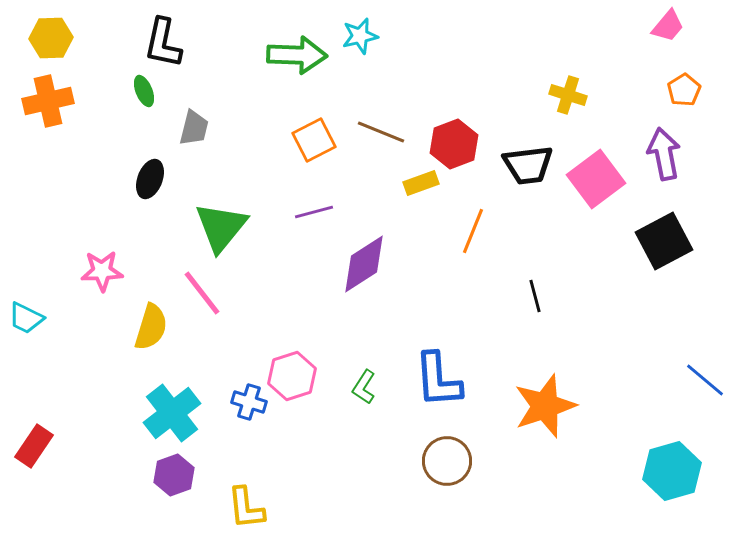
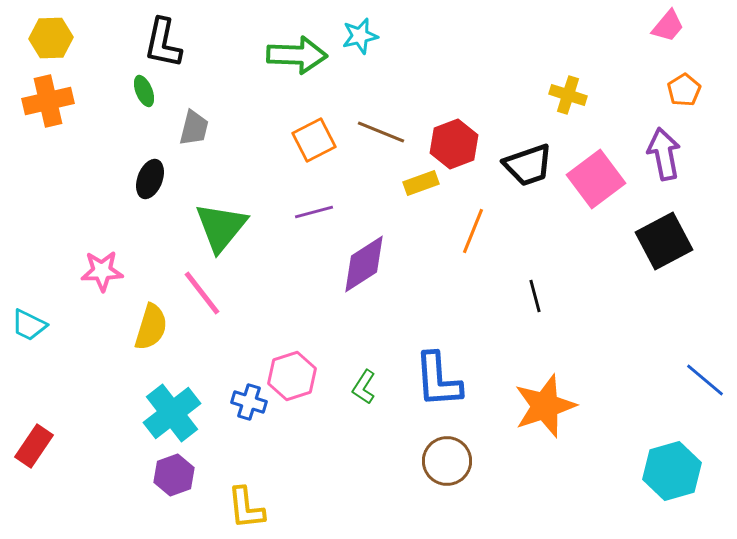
black trapezoid: rotated 12 degrees counterclockwise
cyan trapezoid: moved 3 px right, 7 px down
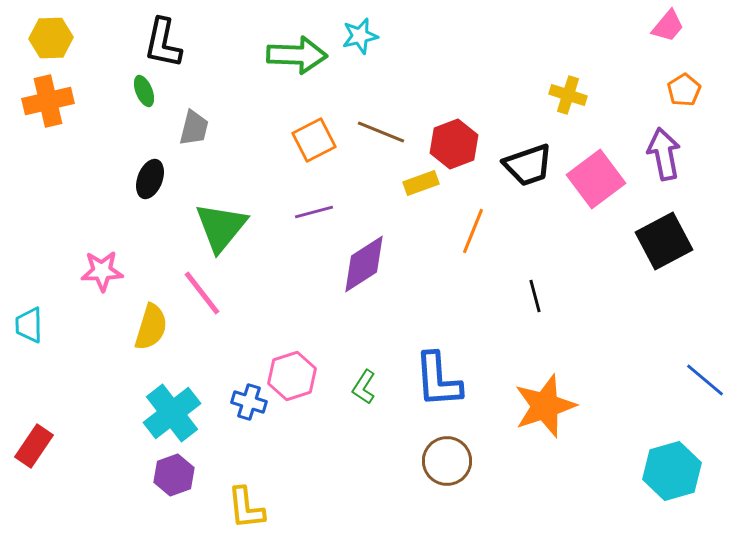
cyan trapezoid: rotated 63 degrees clockwise
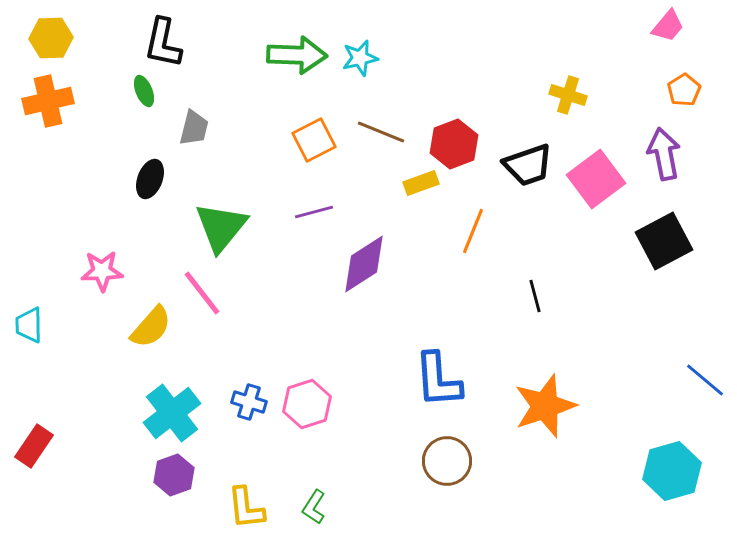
cyan star: moved 22 px down
yellow semicircle: rotated 24 degrees clockwise
pink hexagon: moved 15 px right, 28 px down
green L-shape: moved 50 px left, 120 px down
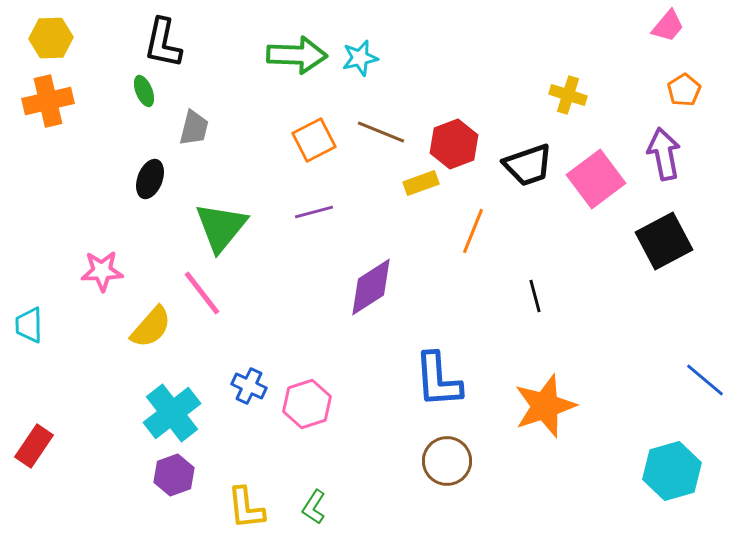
purple diamond: moved 7 px right, 23 px down
blue cross: moved 16 px up; rotated 8 degrees clockwise
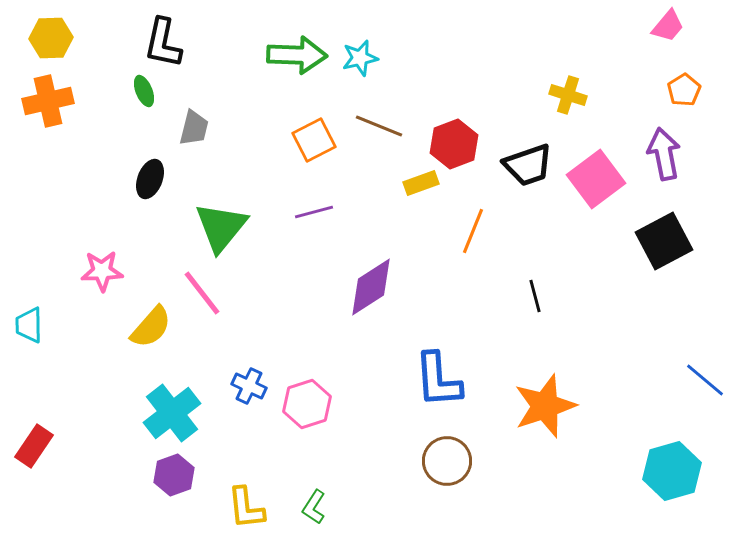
brown line: moved 2 px left, 6 px up
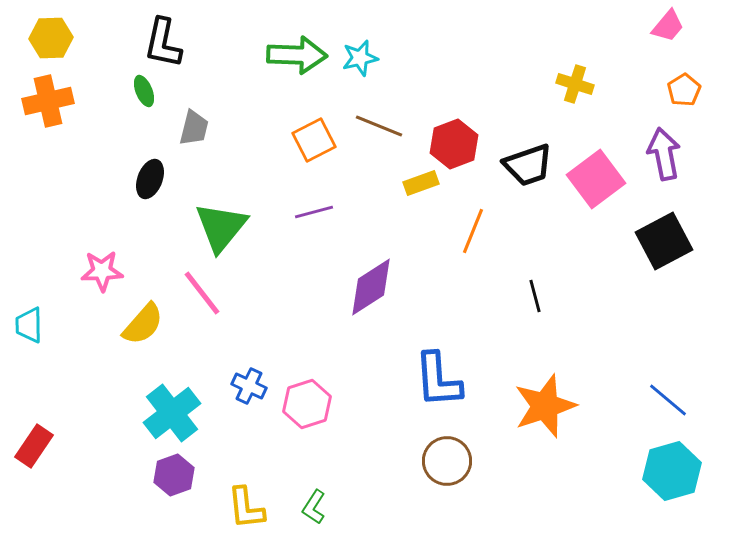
yellow cross: moved 7 px right, 11 px up
yellow semicircle: moved 8 px left, 3 px up
blue line: moved 37 px left, 20 px down
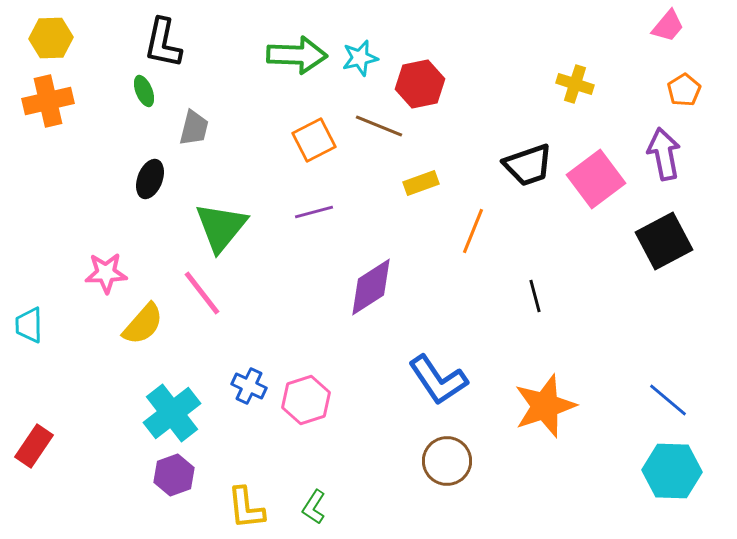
red hexagon: moved 34 px left, 60 px up; rotated 9 degrees clockwise
pink star: moved 4 px right, 2 px down
blue L-shape: rotated 30 degrees counterclockwise
pink hexagon: moved 1 px left, 4 px up
cyan hexagon: rotated 18 degrees clockwise
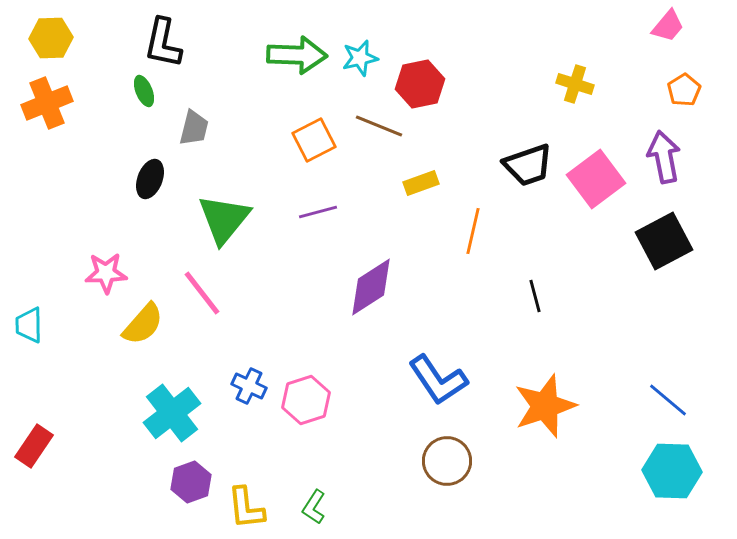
orange cross: moved 1 px left, 2 px down; rotated 9 degrees counterclockwise
purple arrow: moved 3 px down
purple line: moved 4 px right
green triangle: moved 3 px right, 8 px up
orange line: rotated 9 degrees counterclockwise
purple hexagon: moved 17 px right, 7 px down
